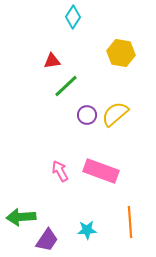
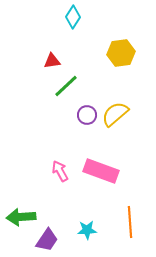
yellow hexagon: rotated 16 degrees counterclockwise
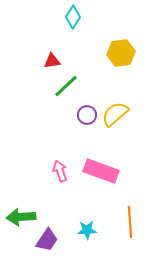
pink arrow: rotated 10 degrees clockwise
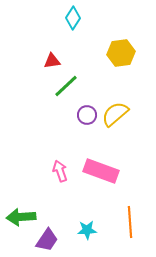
cyan diamond: moved 1 px down
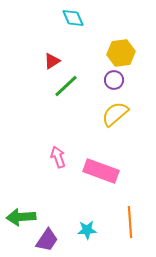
cyan diamond: rotated 55 degrees counterclockwise
red triangle: rotated 24 degrees counterclockwise
purple circle: moved 27 px right, 35 px up
pink arrow: moved 2 px left, 14 px up
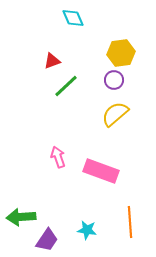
red triangle: rotated 12 degrees clockwise
cyan star: rotated 12 degrees clockwise
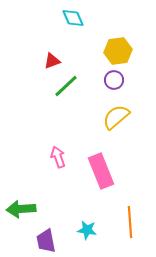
yellow hexagon: moved 3 px left, 2 px up
yellow semicircle: moved 1 px right, 3 px down
pink rectangle: rotated 48 degrees clockwise
green arrow: moved 8 px up
purple trapezoid: moved 1 px left, 1 px down; rotated 135 degrees clockwise
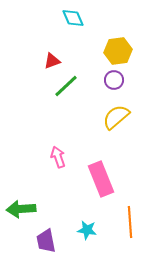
pink rectangle: moved 8 px down
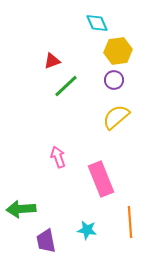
cyan diamond: moved 24 px right, 5 px down
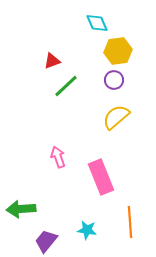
pink rectangle: moved 2 px up
purple trapezoid: rotated 50 degrees clockwise
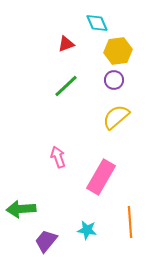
red triangle: moved 14 px right, 17 px up
pink rectangle: rotated 52 degrees clockwise
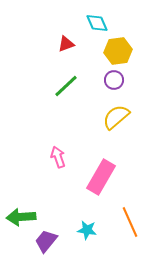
green arrow: moved 8 px down
orange line: rotated 20 degrees counterclockwise
